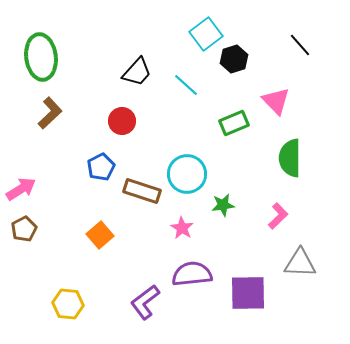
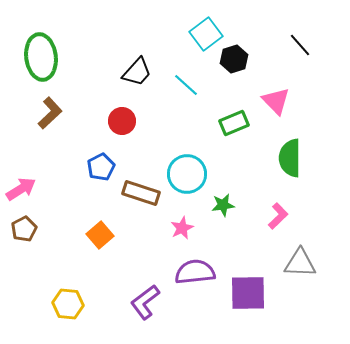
brown rectangle: moved 1 px left, 2 px down
pink star: rotated 15 degrees clockwise
purple semicircle: moved 3 px right, 2 px up
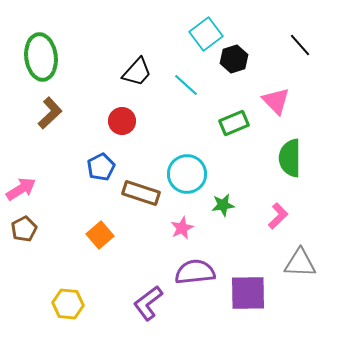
purple L-shape: moved 3 px right, 1 px down
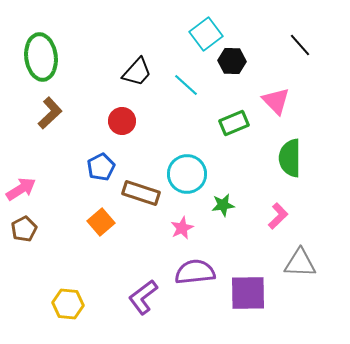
black hexagon: moved 2 px left, 2 px down; rotated 20 degrees clockwise
orange square: moved 1 px right, 13 px up
purple L-shape: moved 5 px left, 6 px up
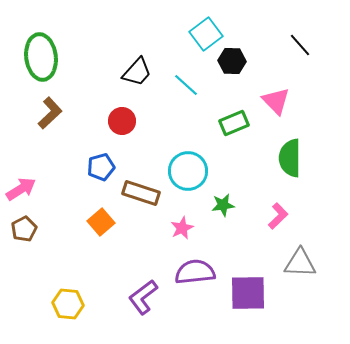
blue pentagon: rotated 12 degrees clockwise
cyan circle: moved 1 px right, 3 px up
